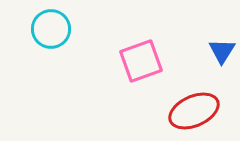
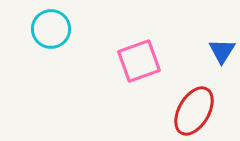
pink square: moved 2 px left
red ellipse: rotated 36 degrees counterclockwise
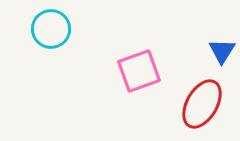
pink square: moved 10 px down
red ellipse: moved 8 px right, 7 px up
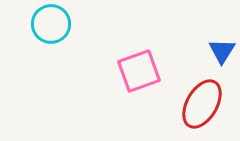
cyan circle: moved 5 px up
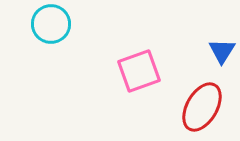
red ellipse: moved 3 px down
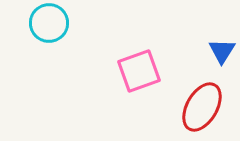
cyan circle: moved 2 px left, 1 px up
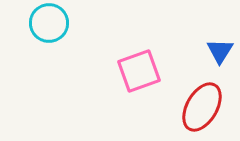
blue triangle: moved 2 px left
